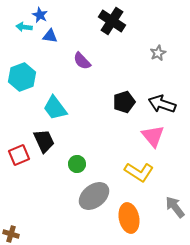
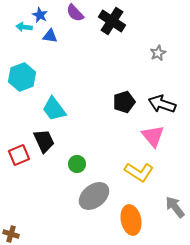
purple semicircle: moved 7 px left, 48 px up
cyan trapezoid: moved 1 px left, 1 px down
orange ellipse: moved 2 px right, 2 px down
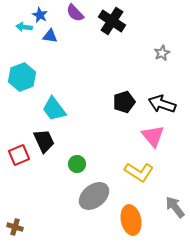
gray star: moved 4 px right
brown cross: moved 4 px right, 7 px up
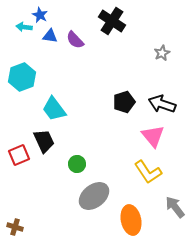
purple semicircle: moved 27 px down
yellow L-shape: moved 9 px right; rotated 24 degrees clockwise
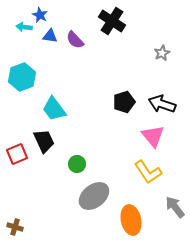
red square: moved 2 px left, 1 px up
